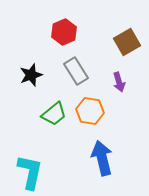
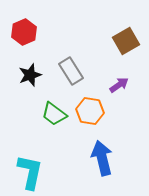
red hexagon: moved 40 px left
brown square: moved 1 px left, 1 px up
gray rectangle: moved 5 px left
black star: moved 1 px left
purple arrow: moved 3 px down; rotated 108 degrees counterclockwise
green trapezoid: rotated 76 degrees clockwise
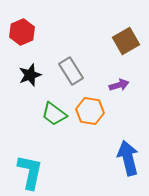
red hexagon: moved 2 px left
purple arrow: rotated 18 degrees clockwise
blue arrow: moved 26 px right
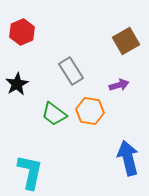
black star: moved 13 px left, 9 px down; rotated 10 degrees counterclockwise
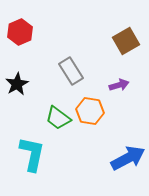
red hexagon: moved 2 px left
green trapezoid: moved 4 px right, 4 px down
blue arrow: rotated 76 degrees clockwise
cyan L-shape: moved 2 px right, 18 px up
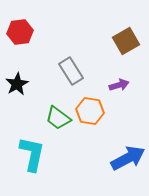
red hexagon: rotated 15 degrees clockwise
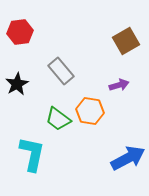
gray rectangle: moved 10 px left; rotated 8 degrees counterclockwise
green trapezoid: moved 1 px down
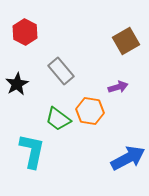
red hexagon: moved 5 px right; rotated 25 degrees counterclockwise
purple arrow: moved 1 px left, 2 px down
cyan L-shape: moved 3 px up
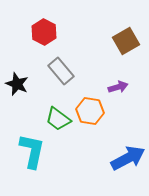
red hexagon: moved 19 px right
black star: rotated 20 degrees counterclockwise
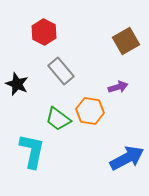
blue arrow: moved 1 px left
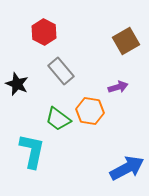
blue arrow: moved 10 px down
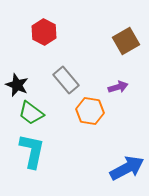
gray rectangle: moved 5 px right, 9 px down
black star: moved 1 px down
green trapezoid: moved 27 px left, 6 px up
